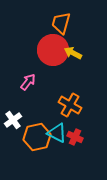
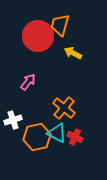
orange trapezoid: moved 1 px left, 2 px down
red circle: moved 15 px left, 14 px up
orange cross: moved 6 px left, 3 px down; rotated 10 degrees clockwise
white cross: rotated 18 degrees clockwise
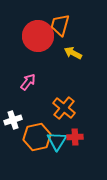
cyan triangle: moved 8 px down; rotated 35 degrees clockwise
red cross: rotated 28 degrees counterclockwise
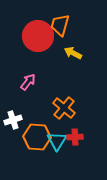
orange hexagon: rotated 16 degrees clockwise
